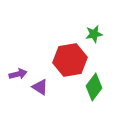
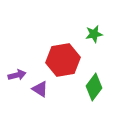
red hexagon: moved 7 px left
purple arrow: moved 1 px left, 1 px down
purple triangle: moved 2 px down
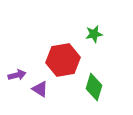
green diamond: rotated 20 degrees counterclockwise
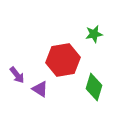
purple arrow: rotated 66 degrees clockwise
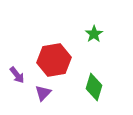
green star: rotated 24 degrees counterclockwise
red hexagon: moved 9 px left
purple triangle: moved 3 px right, 4 px down; rotated 42 degrees clockwise
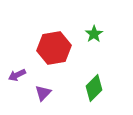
red hexagon: moved 12 px up
purple arrow: rotated 102 degrees clockwise
green diamond: moved 1 px down; rotated 28 degrees clockwise
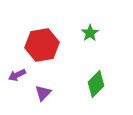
green star: moved 4 px left, 1 px up
red hexagon: moved 12 px left, 3 px up
green diamond: moved 2 px right, 4 px up
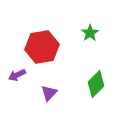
red hexagon: moved 2 px down
purple triangle: moved 6 px right
